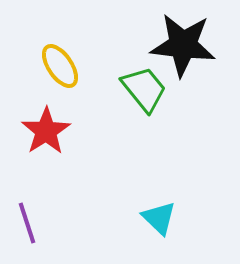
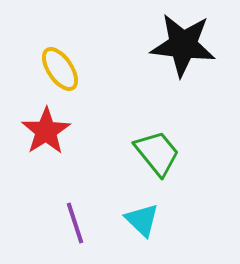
yellow ellipse: moved 3 px down
green trapezoid: moved 13 px right, 64 px down
cyan triangle: moved 17 px left, 2 px down
purple line: moved 48 px right
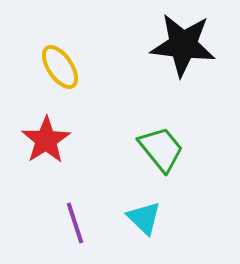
yellow ellipse: moved 2 px up
red star: moved 9 px down
green trapezoid: moved 4 px right, 4 px up
cyan triangle: moved 2 px right, 2 px up
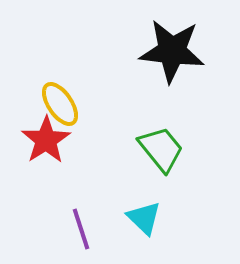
black star: moved 11 px left, 6 px down
yellow ellipse: moved 37 px down
purple line: moved 6 px right, 6 px down
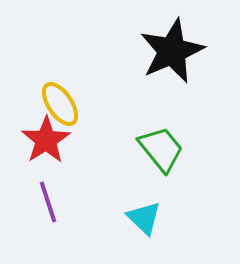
black star: rotated 30 degrees counterclockwise
purple line: moved 33 px left, 27 px up
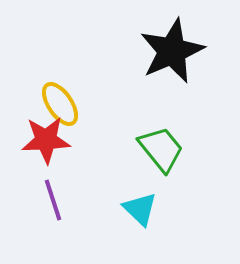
red star: rotated 30 degrees clockwise
purple line: moved 5 px right, 2 px up
cyan triangle: moved 4 px left, 9 px up
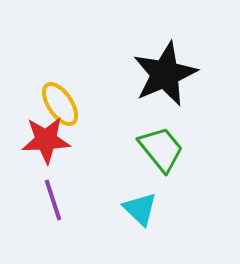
black star: moved 7 px left, 23 px down
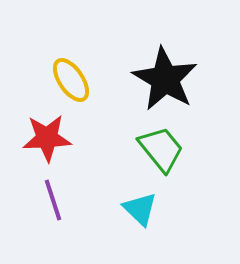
black star: moved 5 px down; rotated 18 degrees counterclockwise
yellow ellipse: moved 11 px right, 24 px up
red star: moved 1 px right, 2 px up
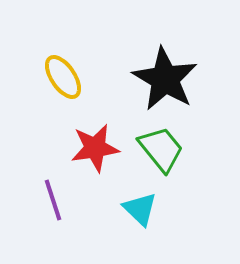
yellow ellipse: moved 8 px left, 3 px up
red star: moved 48 px right, 10 px down; rotated 6 degrees counterclockwise
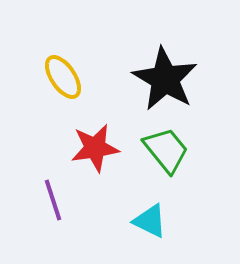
green trapezoid: moved 5 px right, 1 px down
cyan triangle: moved 10 px right, 12 px down; rotated 18 degrees counterclockwise
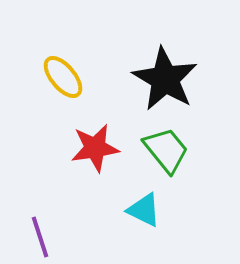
yellow ellipse: rotated 6 degrees counterclockwise
purple line: moved 13 px left, 37 px down
cyan triangle: moved 6 px left, 11 px up
